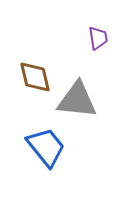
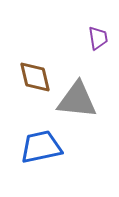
blue trapezoid: moved 5 px left; rotated 63 degrees counterclockwise
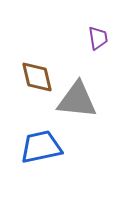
brown diamond: moved 2 px right
